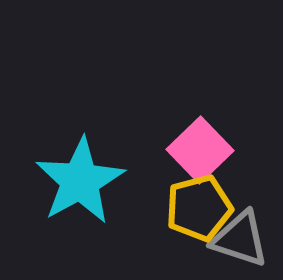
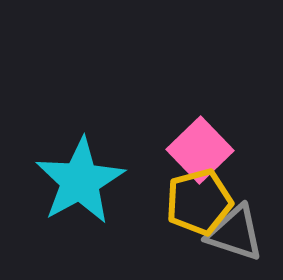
yellow pentagon: moved 6 px up
gray triangle: moved 5 px left, 6 px up
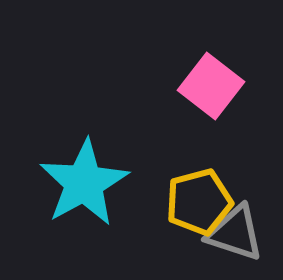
pink square: moved 11 px right, 64 px up; rotated 8 degrees counterclockwise
cyan star: moved 4 px right, 2 px down
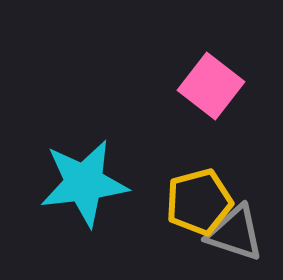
cyan star: rotated 22 degrees clockwise
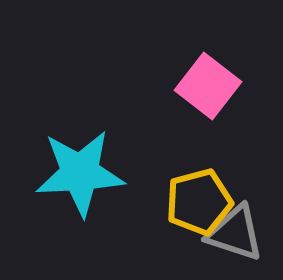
pink square: moved 3 px left
cyan star: moved 4 px left, 10 px up; rotated 4 degrees clockwise
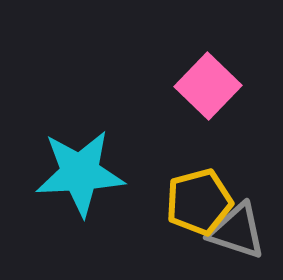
pink square: rotated 6 degrees clockwise
gray triangle: moved 2 px right, 2 px up
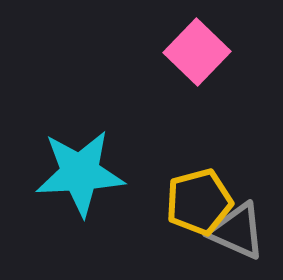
pink square: moved 11 px left, 34 px up
gray triangle: rotated 6 degrees clockwise
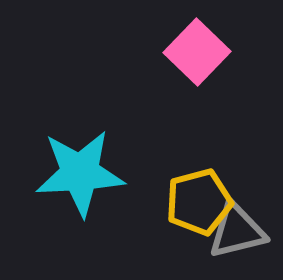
gray triangle: rotated 38 degrees counterclockwise
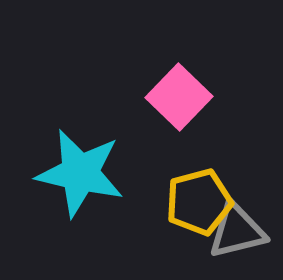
pink square: moved 18 px left, 45 px down
cyan star: rotated 16 degrees clockwise
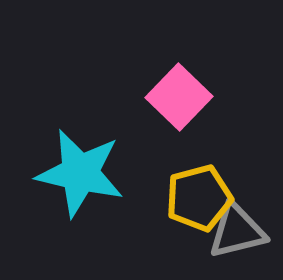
yellow pentagon: moved 4 px up
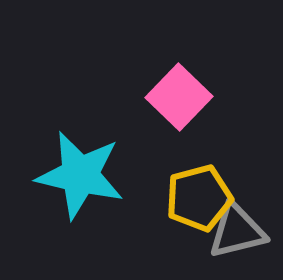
cyan star: moved 2 px down
